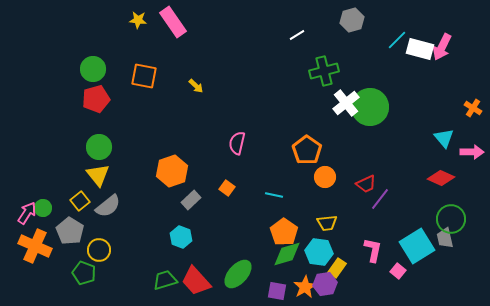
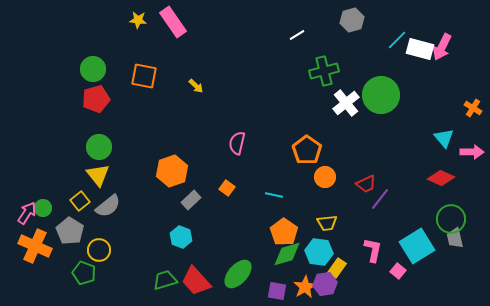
green circle at (370, 107): moved 11 px right, 12 px up
gray trapezoid at (445, 238): moved 10 px right
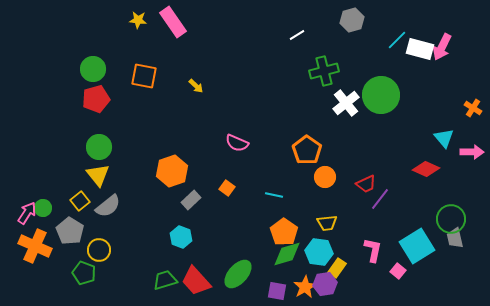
pink semicircle at (237, 143): rotated 80 degrees counterclockwise
red diamond at (441, 178): moved 15 px left, 9 px up
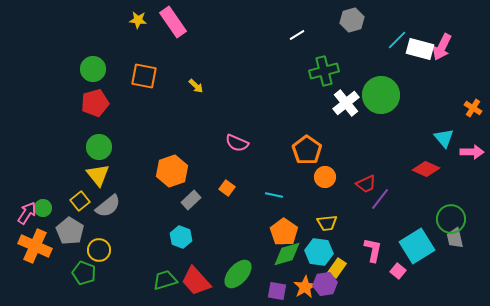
red pentagon at (96, 99): moved 1 px left, 4 px down
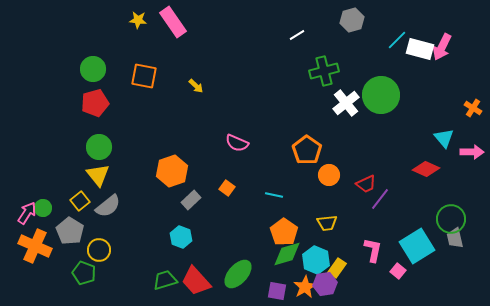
orange circle at (325, 177): moved 4 px right, 2 px up
cyan hexagon at (319, 252): moved 3 px left, 8 px down; rotated 16 degrees clockwise
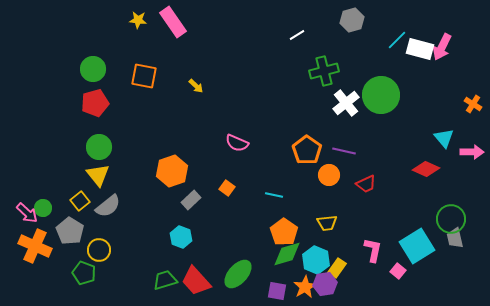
orange cross at (473, 108): moved 4 px up
purple line at (380, 199): moved 36 px left, 48 px up; rotated 65 degrees clockwise
pink arrow at (27, 213): rotated 100 degrees clockwise
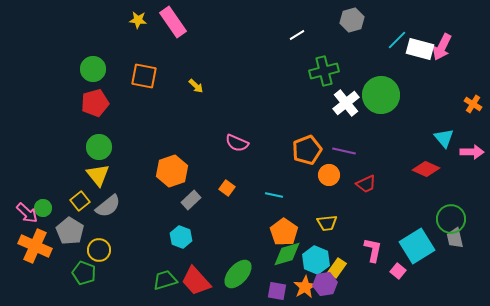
orange pentagon at (307, 150): rotated 16 degrees clockwise
